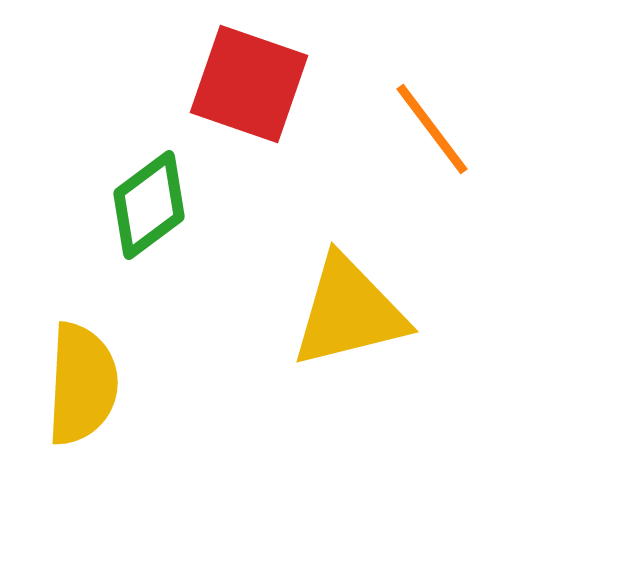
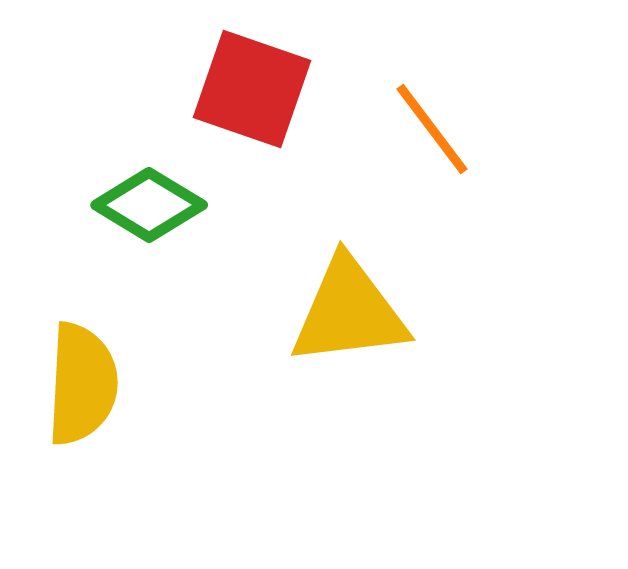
red square: moved 3 px right, 5 px down
green diamond: rotated 68 degrees clockwise
yellow triangle: rotated 7 degrees clockwise
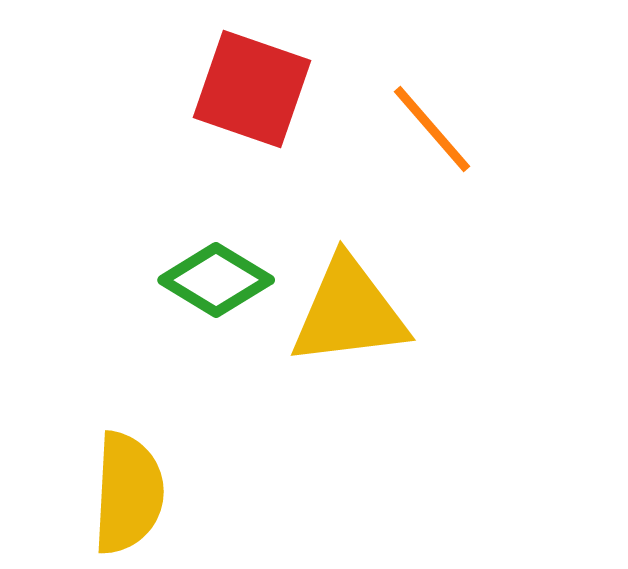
orange line: rotated 4 degrees counterclockwise
green diamond: moved 67 px right, 75 px down
yellow semicircle: moved 46 px right, 109 px down
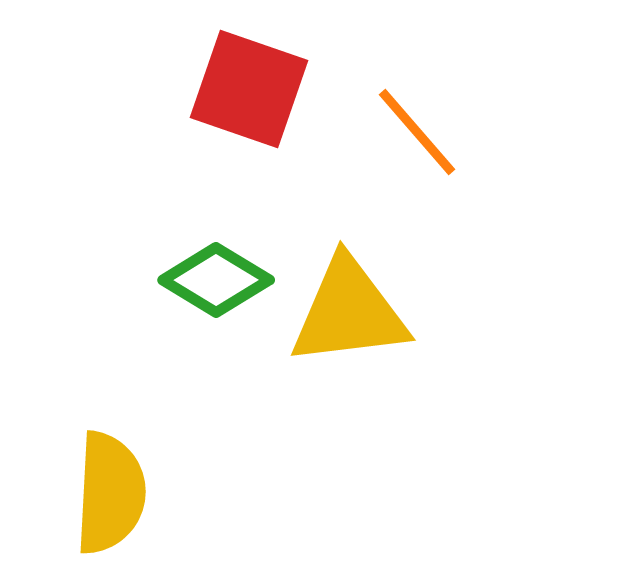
red square: moved 3 px left
orange line: moved 15 px left, 3 px down
yellow semicircle: moved 18 px left
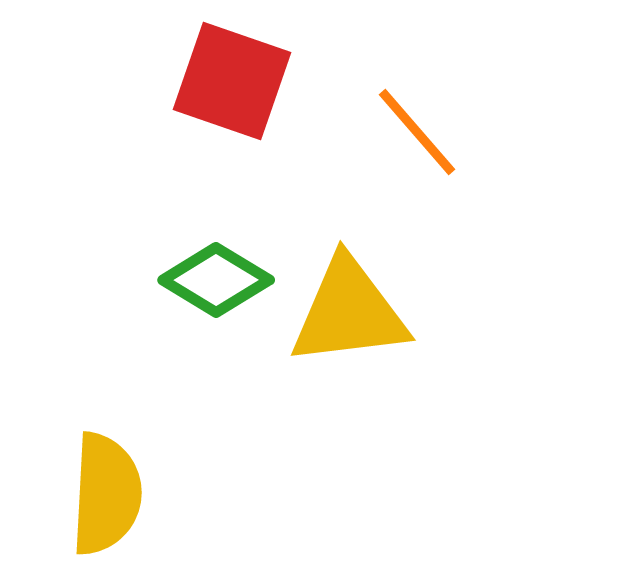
red square: moved 17 px left, 8 px up
yellow semicircle: moved 4 px left, 1 px down
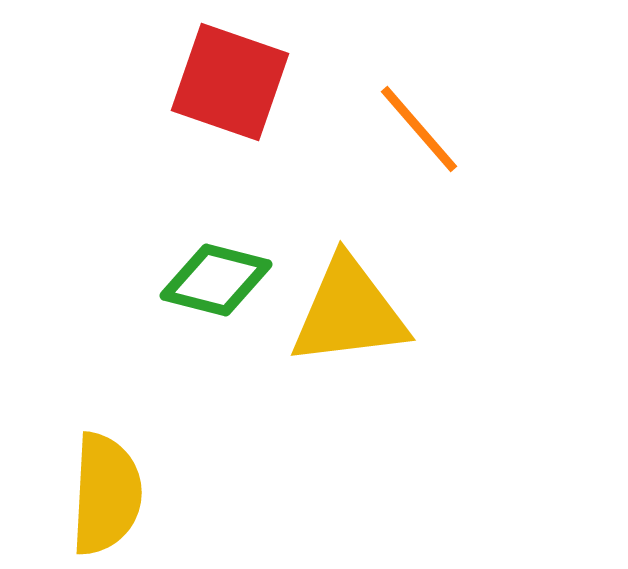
red square: moved 2 px left, 1 px down
orange line: moved 2 px right, 3 px up
green diamond: rotated 17 degrees counterclockwise
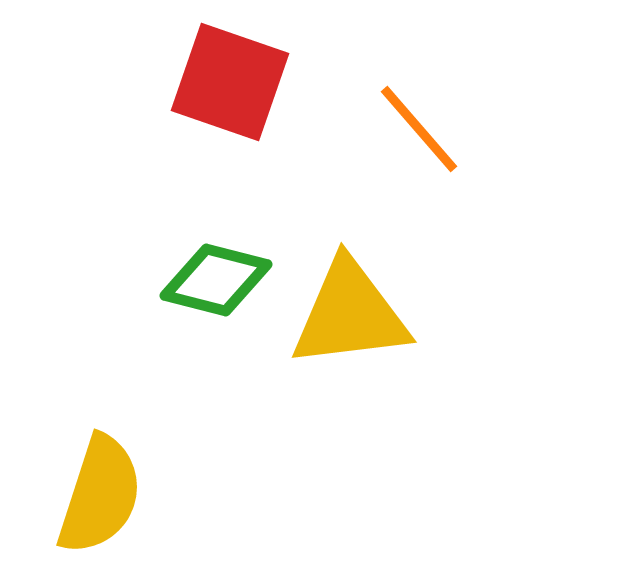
yellow triangle: moved 1 px right, 2 px down
yellow semicircle: moved 6 px left, 1 px down; rotated 15 degrees clockwise
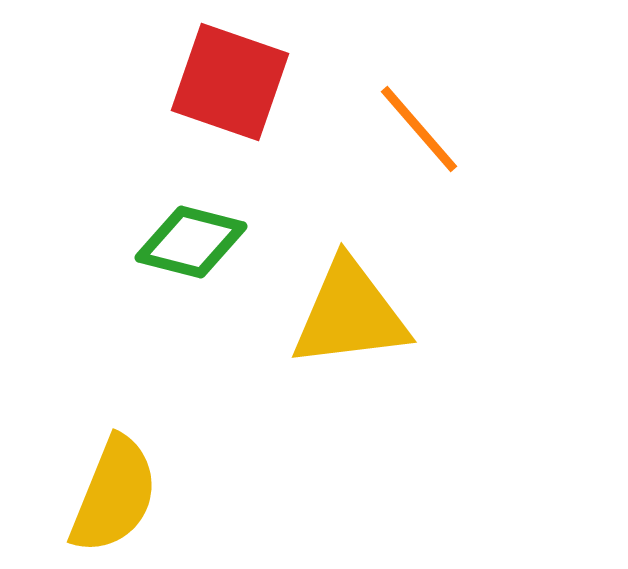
green diamond: moved 25 px left, 38 px up
yellow semicircle: moved 14 px right; rotated 4 degrees clockwise
